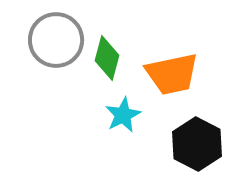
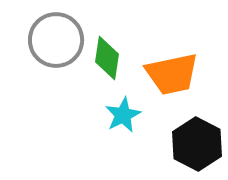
green diamond: rotated 6 degrees counterclockwise
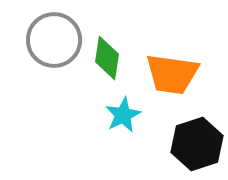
gray circle: moved 2 px left
orange trapezoid: rotated 20 degrees clockwise
black hexagon: rotated 15 degrees clockwise
